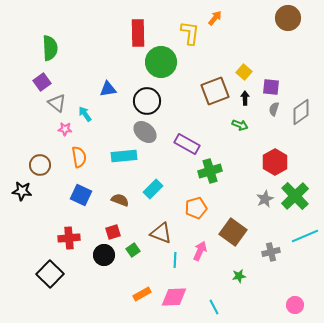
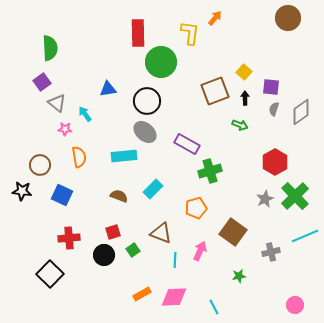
blue square at (81, 195): moved 19 px left
brown semicircle at (120, 200): moved 1 px left, 4 px up
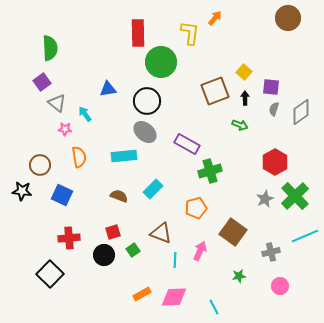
pink circle at (295, 305): moved 15 px left, 19 px up
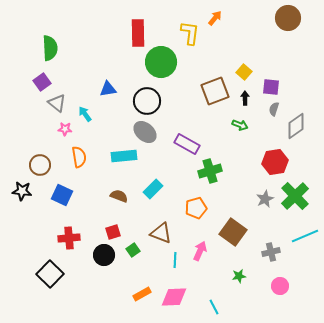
gray diamond at (301, 112): moved 5 px left, 14 px down
red hexagon at (275, 162): rotated 20 degrees clockwise
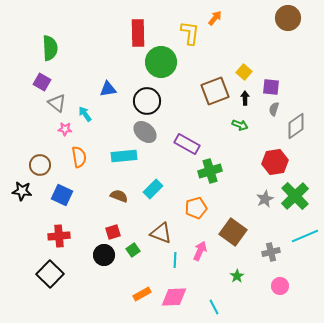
purple square at (42, 82): rotated 24 degrees counterclockwise
red cross at (69, 238): moved 10 px left, 2 px up
green star at (239, 276): moved 2 px left; rotated 24 degrees counterclockwise
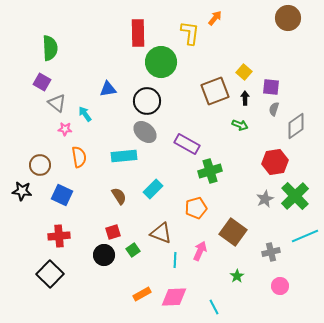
brown semicircle at (119, 196): rotated 36 degrees clockwise
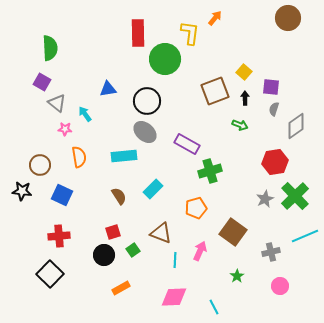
green circle at (161, 62): moved 4 px right, 3 px up
orange rectangle at (142, 294): moved 21 px left, 6 px up
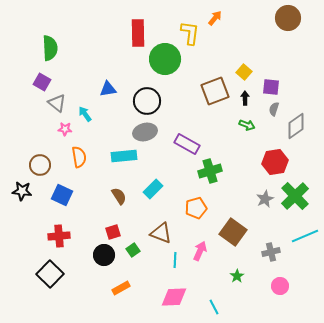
green arrow at (240, 125): moved 7 px right
gray ellipse at (145, 132): rotated 55 degrees counterclockwise
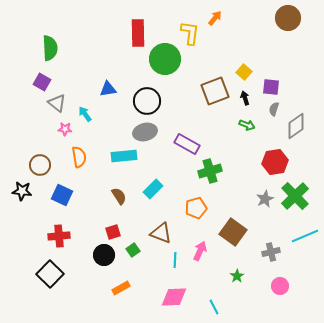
black arrow at (245, 98): rotated 16 degrees counterclockwise
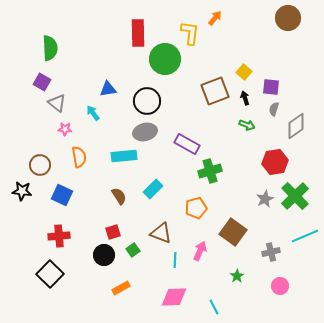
cyan arrow at (85, 114): moved 8 px right, 1 px up
